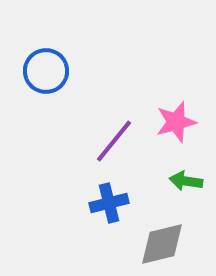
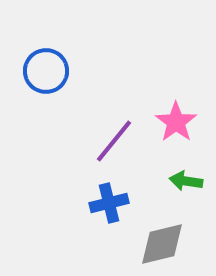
pink star: rotated 21 degrees counterclockwise
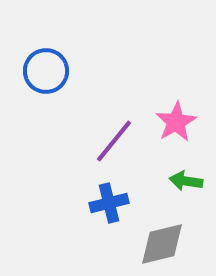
pink star: rotated 6 degrees clockwise
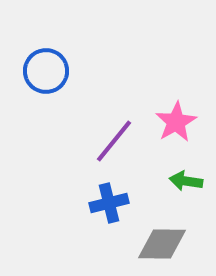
gray diamond: rotated 15 degrees clockwise
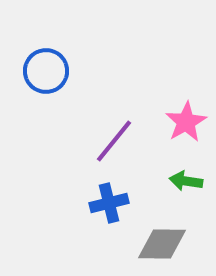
pink star: moved 10 px right
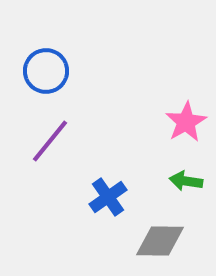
purple line: moved 64 px left
blue cross: moved 1 px left, 6 px up; rotated 21 degrees counterclockwise
gray diamond: moved 2 px left, 3 px up
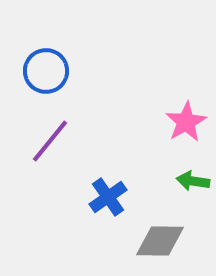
green arrow: moved 7 px right
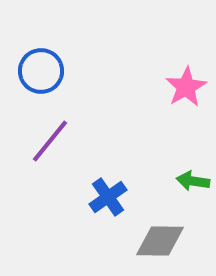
blue circle: moved 5 px left
pink star: moved 35 px up
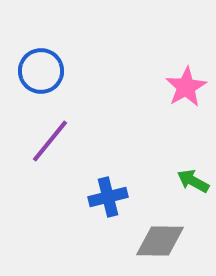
green arrow: rotated 20 degrees clockwise
blue cross: rotated 21 degrees clockwise
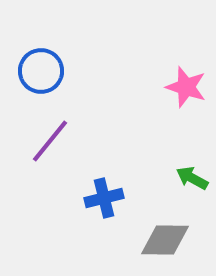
pink star: rotated 24 degrees counterclockwise
green arrow: moved 1 px left, 3 px up
blue cross: moved 4 px left, 1 px down
gray diamond: moved 5 px right, 1 px up
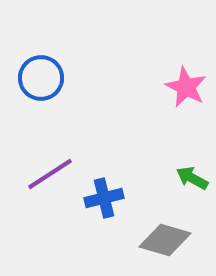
blue circle: moved 7 px down
pink star: rotated 9 degrees clockwise
purple line: moved 33 px down; rotated 18 degrees clockwise
gray diamond: rotated 15 degrees clockwise
